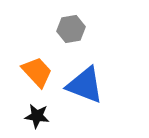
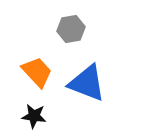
blue triangle: moved 2 px right, 2 px up
black star: moved 3 px left
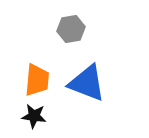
orange trapezoid: moved 8 px down; rotated 48 degrees clockwise
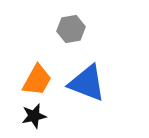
orange trapezoid: rotated 24 degrees clockwise
black star: rotated 20 degrees counterclockwise
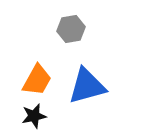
blue triangle: moved 3 px down; rotated 36 degrees counterclockwise
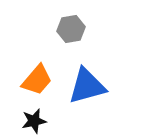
orange trapezoid: rotated 12 degrees clockwise
black star: moved 5 px down
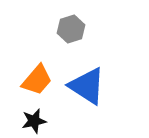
gray hexagon: rotated 8 degrees counterclockwise
blue triangle: rotated 48 degrees clockwise
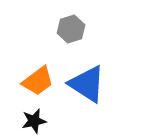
orange trapezoid: moved 1 px right, 1 px down; rotated 12 degrees clockwise
blue triangle: moved 2 px up
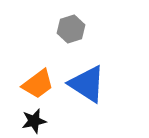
orange trapezoid: moved 3 px down
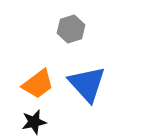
blue triangle: rotated 15 degrees clockwise
black star: moved 1 px down
